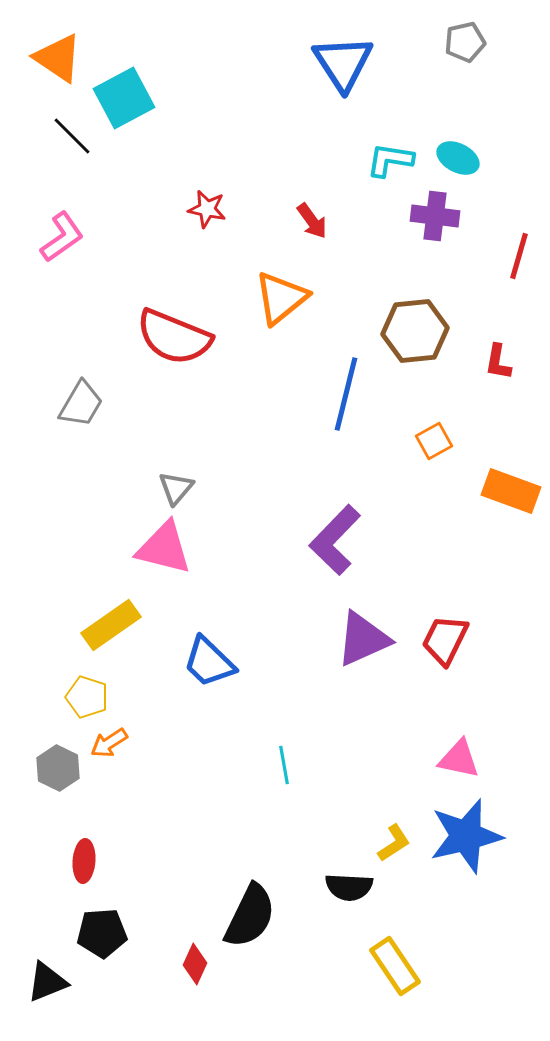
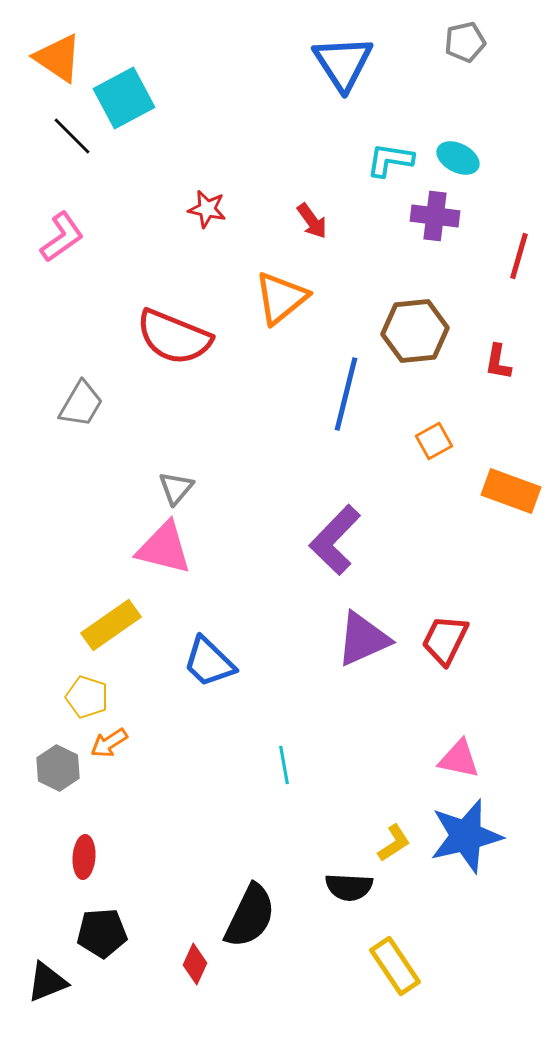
red ellipse at (84, 861): moved 4 px up
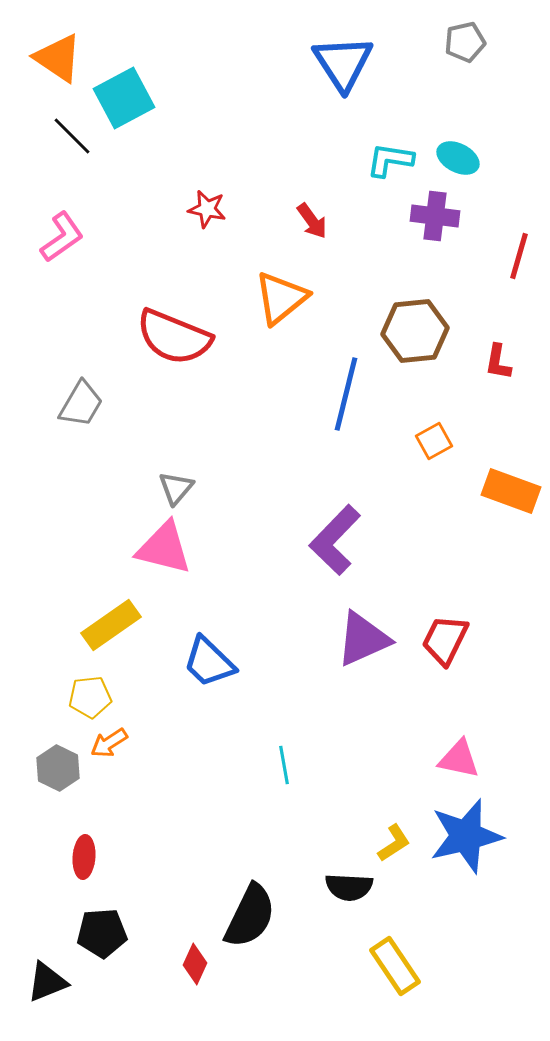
yellow pentagon at (87, 697): moved 3 px right; rotated 24 degrees counterclockwise
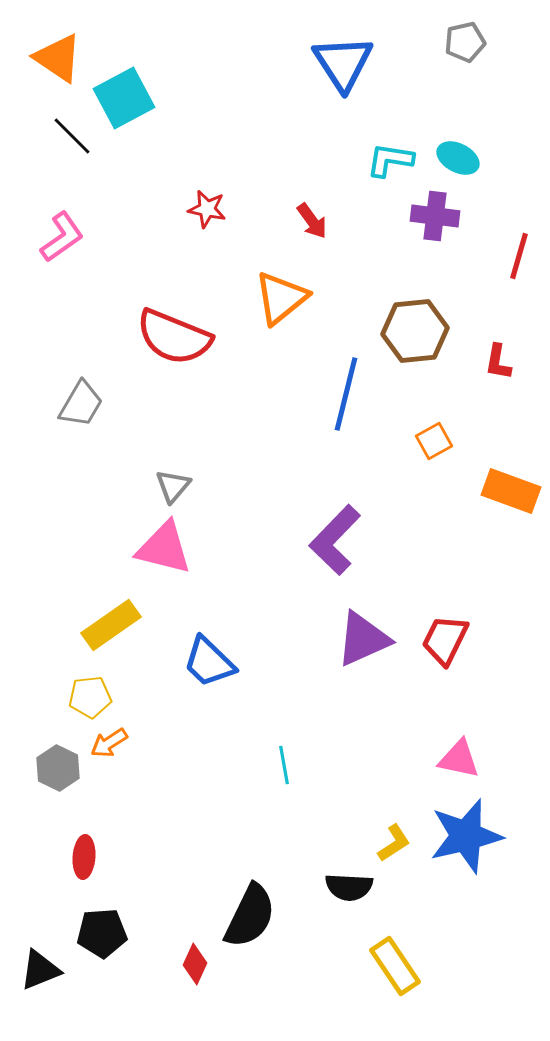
gray triangle at (176, 488): moved 3 px left, 2 px up
black triangle at (47, 982): moved 7 px left, 12 px up
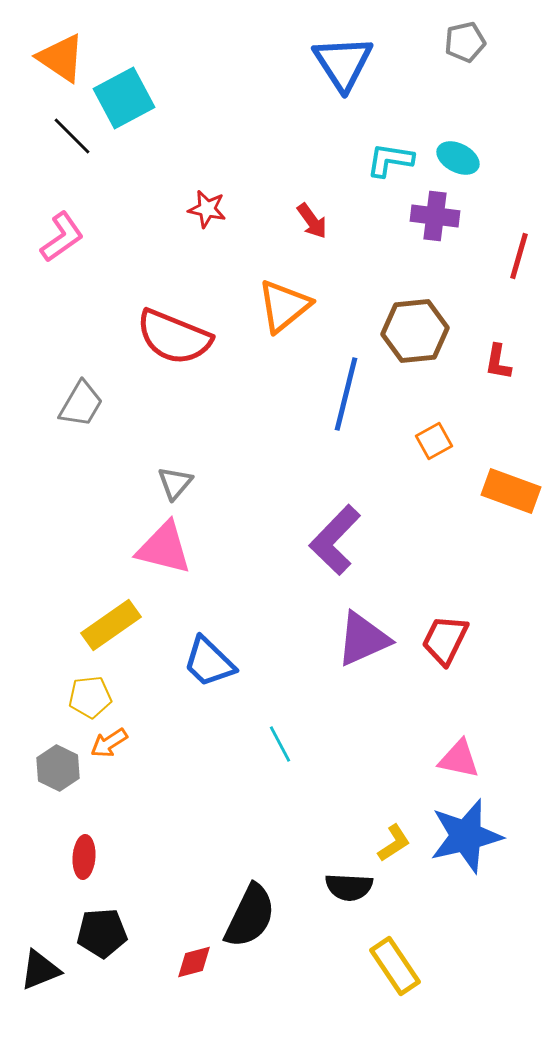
orange triangle at (58, 58): moved 3 px right
orange triangle at (281, 298): moved 3 px right, 8 px down
gray triangle at (173, 486): moved 2 px right, 3 px up
cyan line at (284, 765): moved 4 px left, 21 px up; rotated 18 degrees counterclockwise
red diamond at (195, 964): moved 1 px left, 2 px up; rotated 51 degrees clockwise
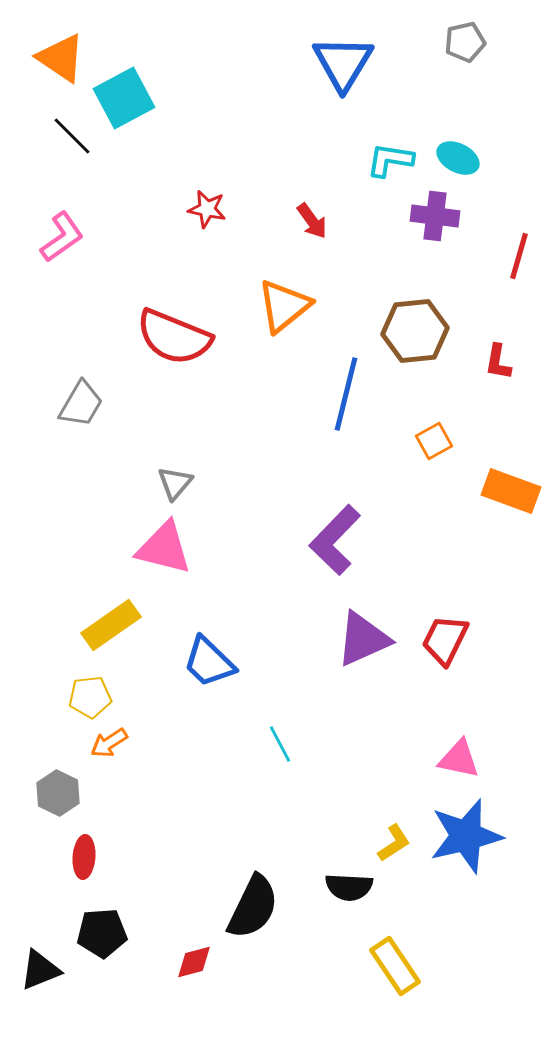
blue triangle at (343, 63): rotated 4 degrees clockwise
gray hexagon at (58, 768): moved 25 px down
black semicircle at (250, 916): moved 3 px right, 9 px up
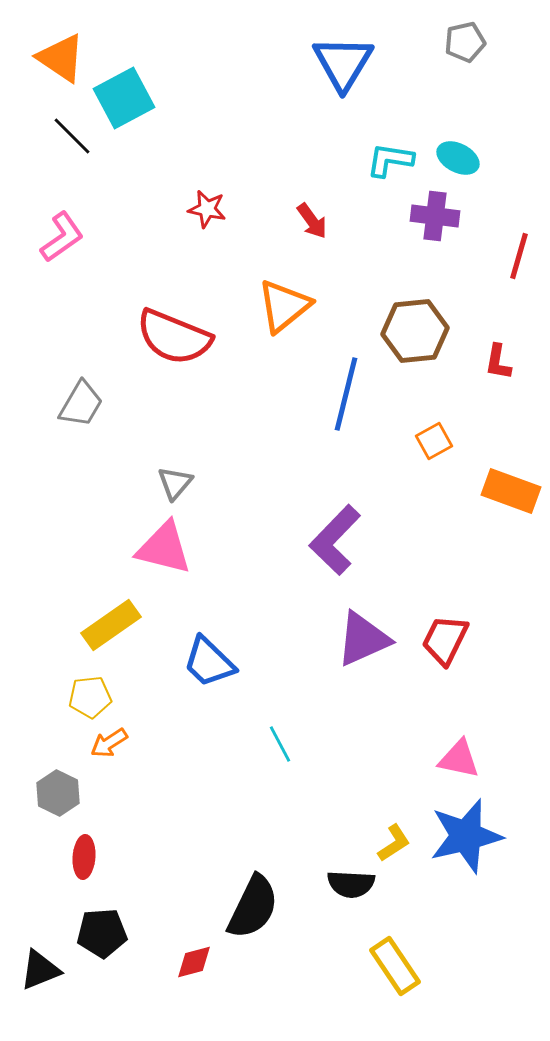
black semicircle at (349, 887): moved 2 px right, 3 px up
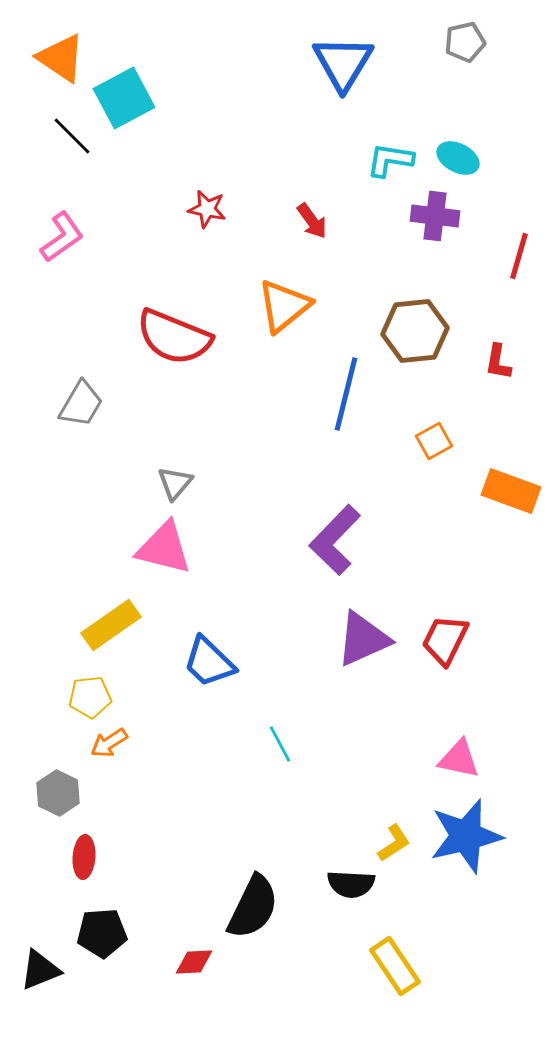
red diamond at (194, 962): rotated 12 degrees clockwise
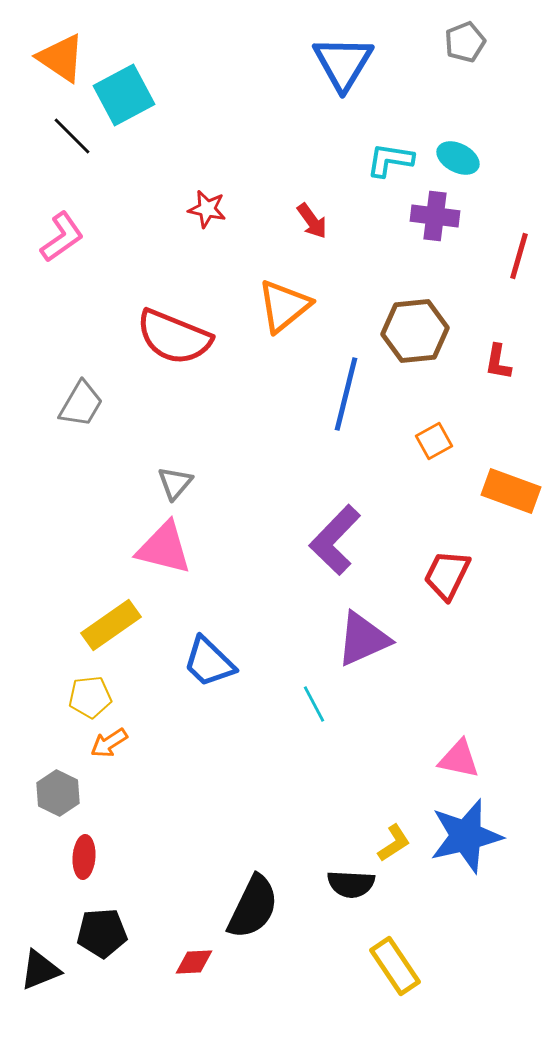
gray pentagon at (465, 42): rotated 9 degrees counterclockwise
cyan square at (124, 98): moved 3 px up
red trapezoid at (445, 640): moved 2 px right, 65 px up
cyan line at (280, 744): moved 34 px right, 40 px up
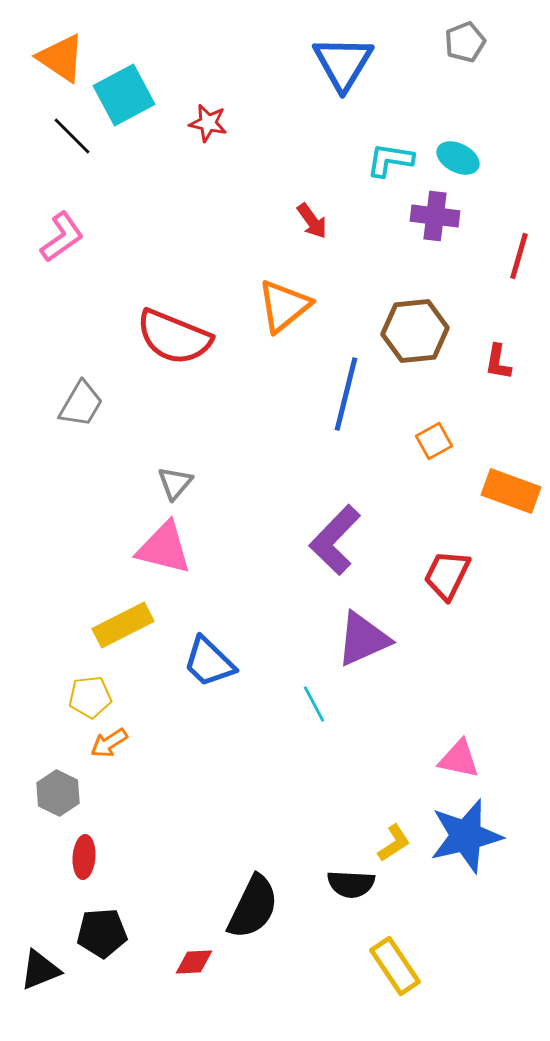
red star at (207, 209): moved 1 px right, 86 px up
yellow rectangle at (111, 625): moved 12 px right; rotated 8 degrees clockwise
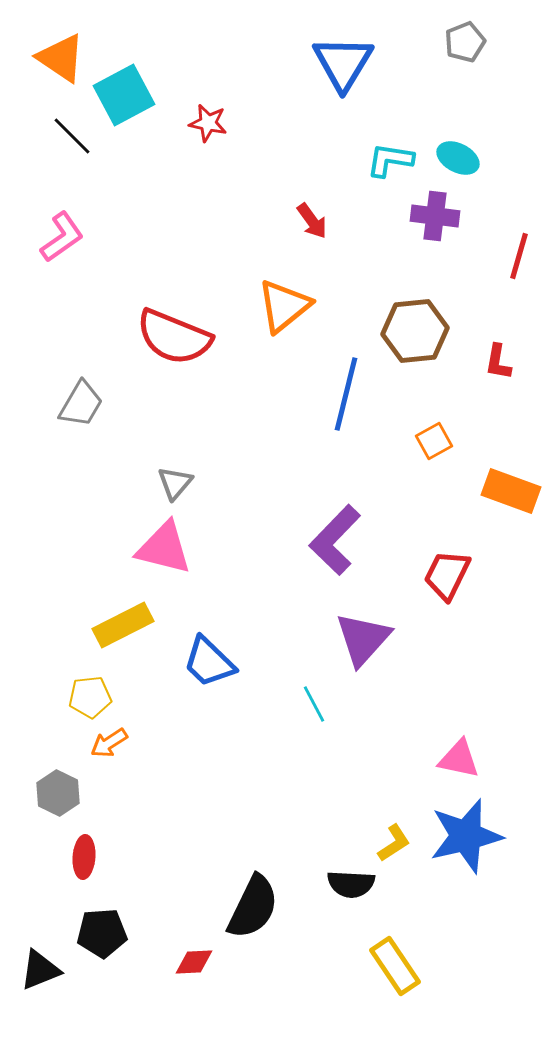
purple triangle at (363, 639): rotated 24 degrees counterclockwise
